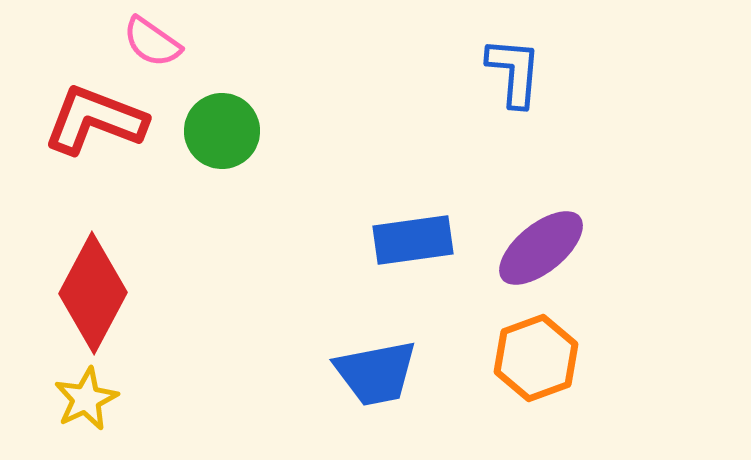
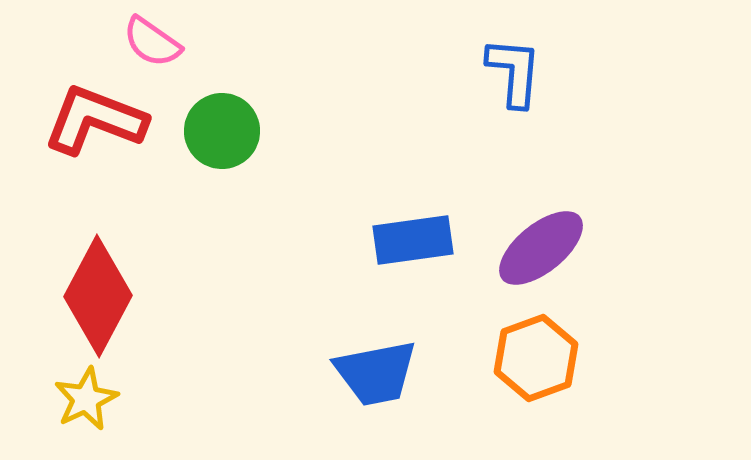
red diamond: moved 5 px right, 3 px down
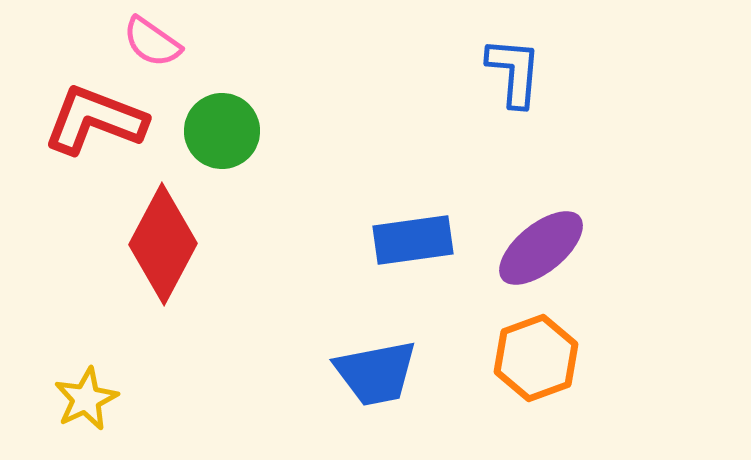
red diamond: moved 65 px right, 52 px up
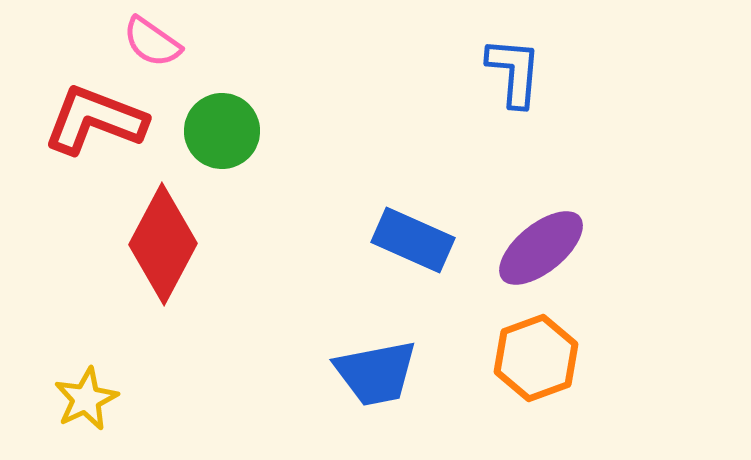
blue rectangle: rotated 32 degrees clockwise
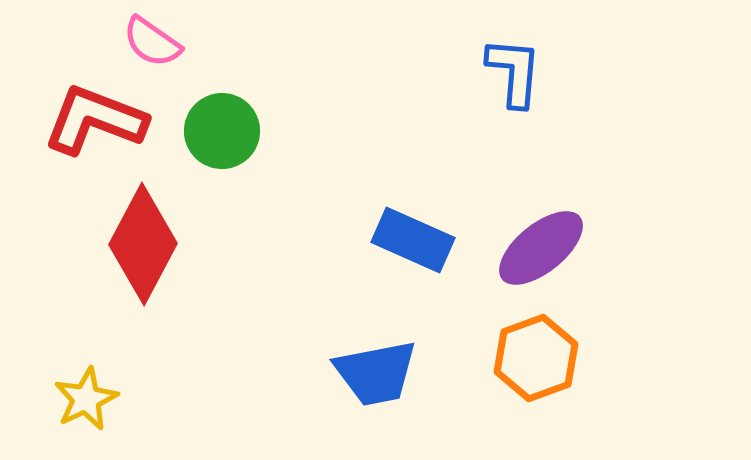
red diamond: moved 20 px left
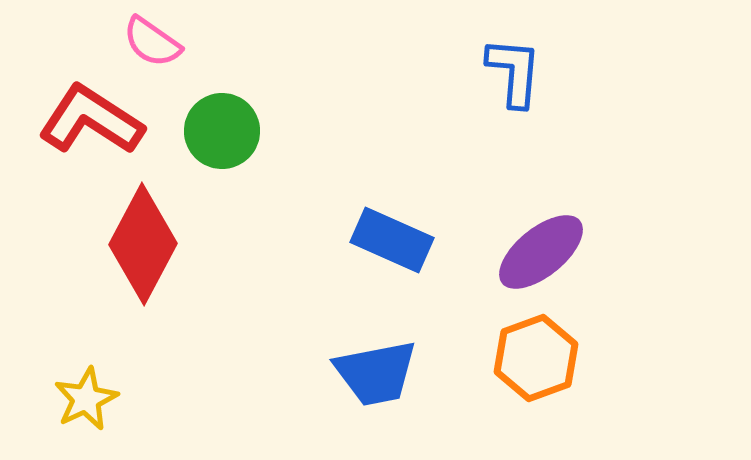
red L-shape: moved 4 px left; rotated 12 degrees clockwise
blue rectangle: moved 21 px left
purple ellipse: moved 4 px down
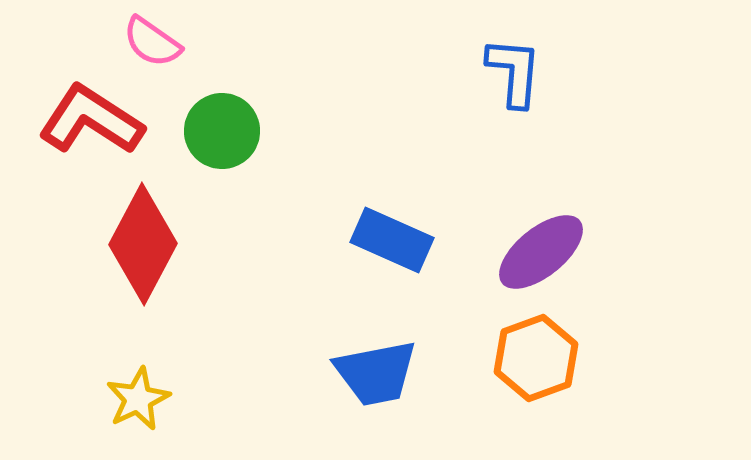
yellow star: moved 52 px right
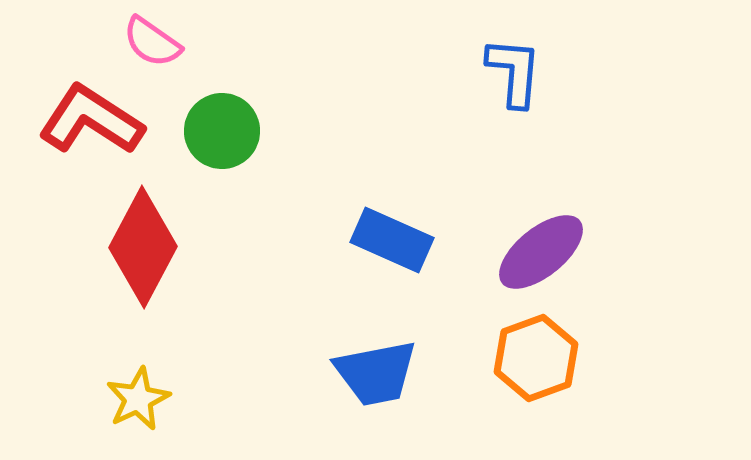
red diamond: moved 3 px down
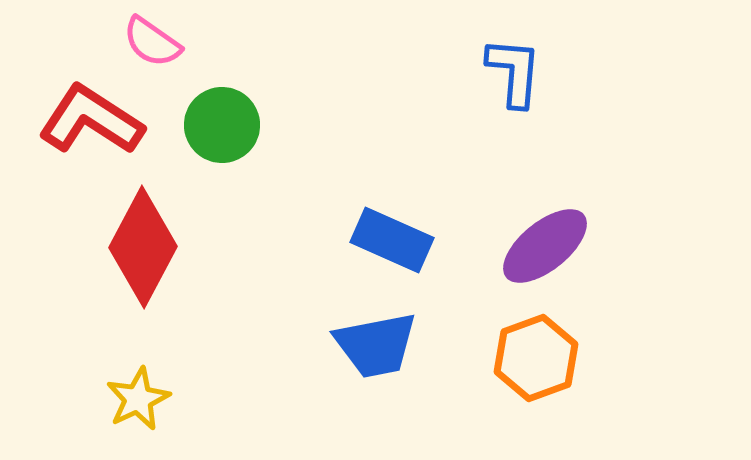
green circle: moved 6 px up
purple ellipse: moved 4 px right, 6 px up
blue trapezoid: moved 28 px up
